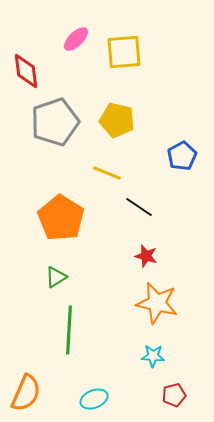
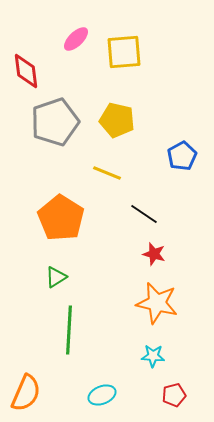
black line: moved 5 px right, 7 px down
red star: moved 8 px right, 2 px up
cyan ellipse: moved 8 px right, 4 px up
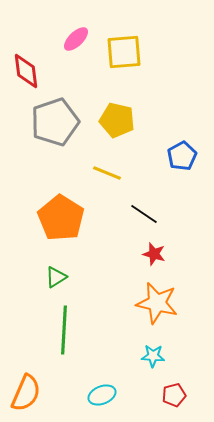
green line: moved 5 px left
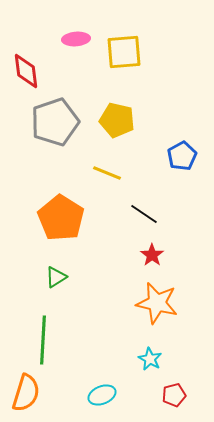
pink ellipse: rotated 40 degrees clockwise
red star: moved 2 px left, 1 px down; rotated 20 degrees clockwise
green line: moved 21 px left, 10 px down
cyan star: moved 3 px left, 3 px down; rotated 25 degrees clockwise
orange semicircle: rotated 6 degrees counterclockwise
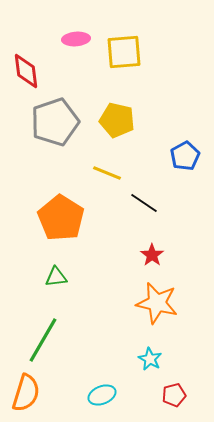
blue pentagon: moved 3 px right
black line: moved 11 px up
green triangle: rotated 25 degrees clockwise
green line: rotated 27 degrees clockwise
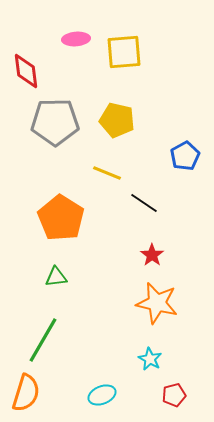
gray pentagon: rotated 18 degrees clockwise
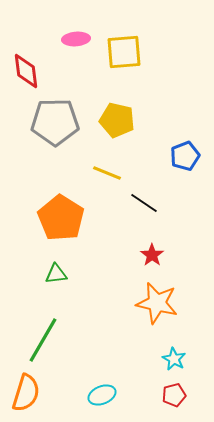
blue pentagon: rotated 8 degrees clockwise
green triangle: moved 3 px up
cyan star: moved 24 px right
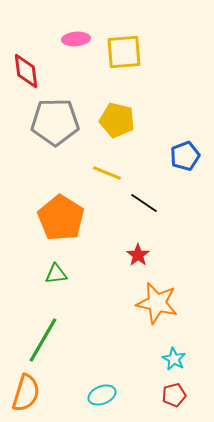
red star: moved 14 px left
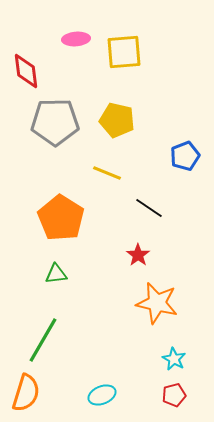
black line: moved 5 px right, 5 px down
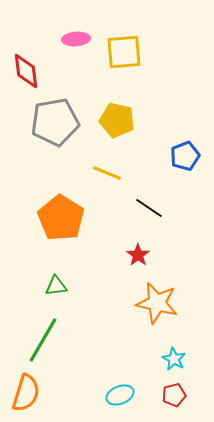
gray pentagon: rotated 9 degrees counterclockwise
green triangle: moved 12 px down
cyan ellipse: moved 18 px right
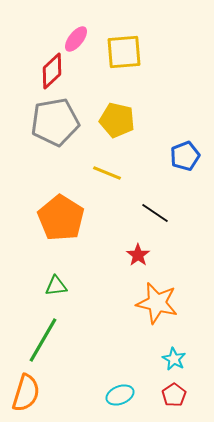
pink ellipse: rotated 48 degrees counterclockwise
red diamond: moved 26 px right; rotated 54 degrees clockwise
black line: moved 6 px right, 5 px down
red pentagon: rotated 20 degrees counterclockwise
